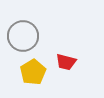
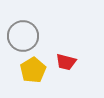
yellow pentagon: moved 2 px up
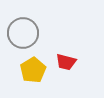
gray circle: moved 3 px up
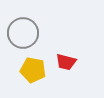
yellow pentagon: rotated 30 degrees counterclockwise
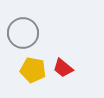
red trapezoid: moved 3 px left, 6 px down; rotated 25 degrees clockwise
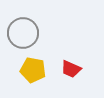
red trapezoid: moved 8 px right, 1 px down; rotated 15 degrees counterclockwise
